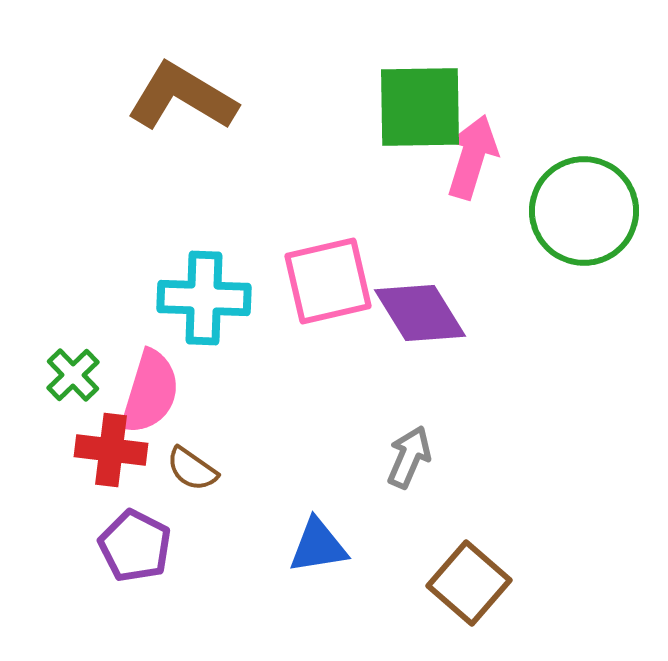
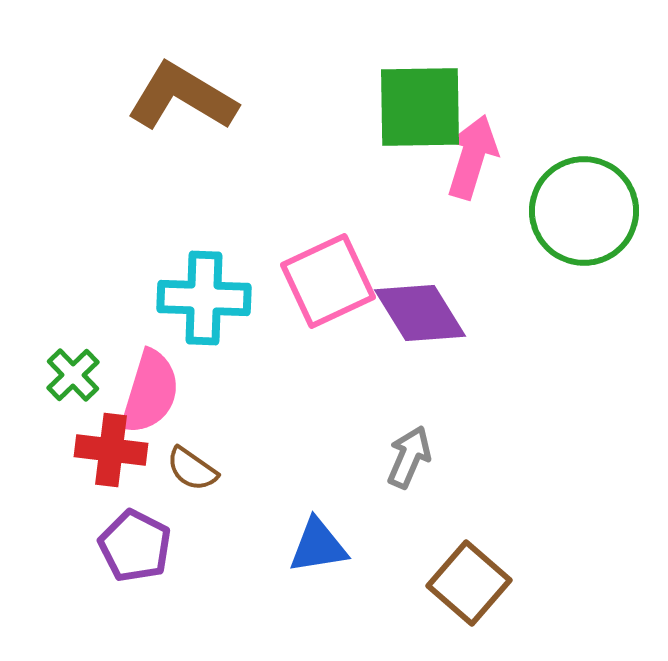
pink square: rotated 12 degrees counterclockwise
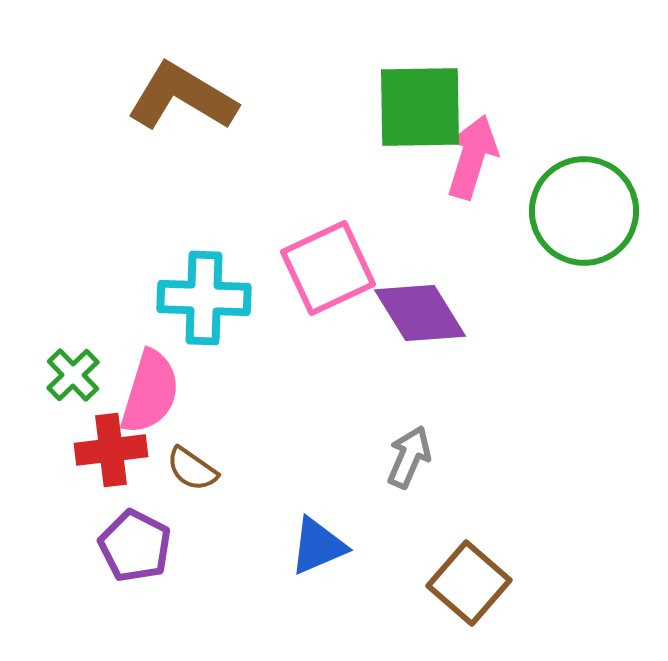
pink square: moved 13 px up
red cross: rotated 14 degrees counterclockwise
blue triangle: rotated 14 degrees counterclockwise
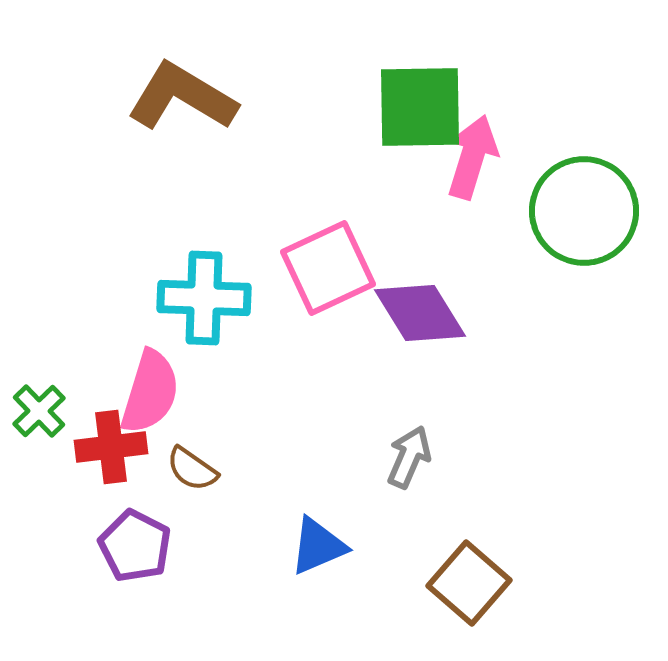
green cross: moved 34 px left, 36 px down
red cross: moved 3 px up
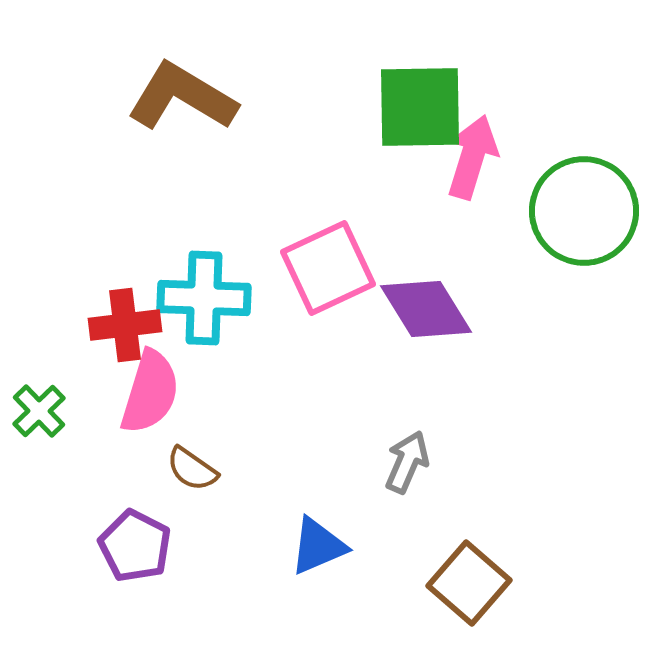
purple diamond: moved 6 px right, 4 px up
red cross: moved 14 px right, 122 px up
gray arrow: moved 2 px left, 5 px down
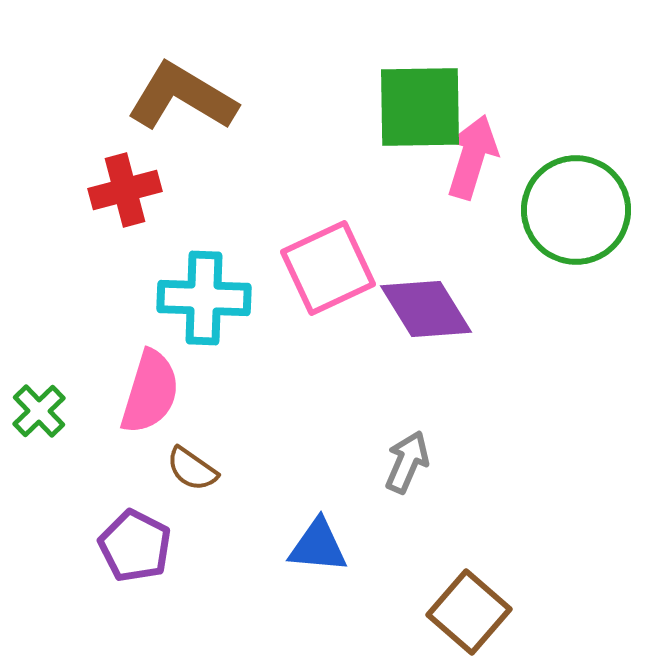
green circle: moved 8 px left, 1 px up
red cross: moved 135 px up; rotated 8 degrees counterclockwise
blue triangle: rotated 28 degrees clockwise
brown square: moved 29 px down
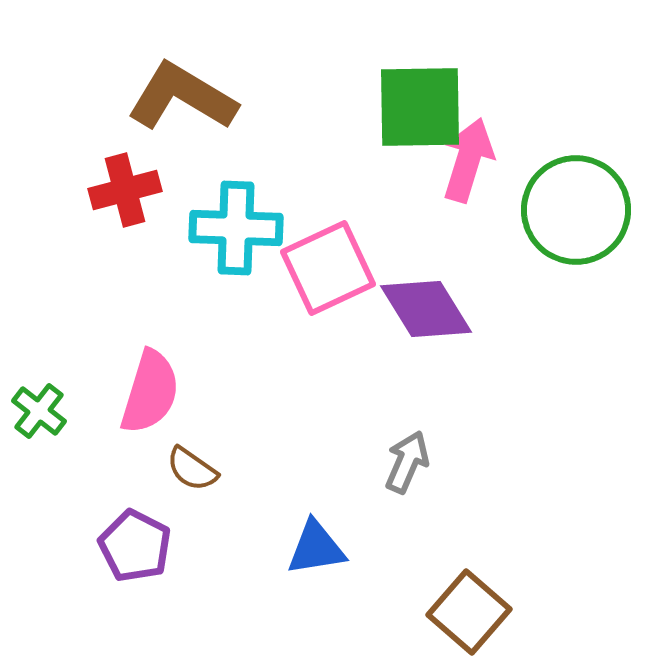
pink arrow: moved 4 px left, 3 px down
cyan cross: moved 32 px right, 70 px up
green cross: rotated 8 degrees counterclockwise
blue triangle: moved 2 px left, 2 px down; rotated 14 degrees counterclockwise
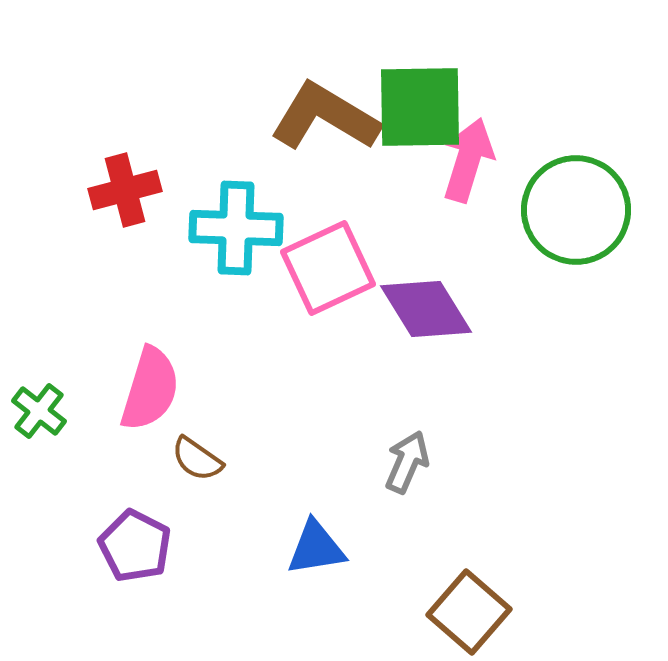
brown L-shape: moved 143 px right, 20 px down
pink semicircle: moved 3 px up
brown semicircle: moved 5 px right, 10 px up
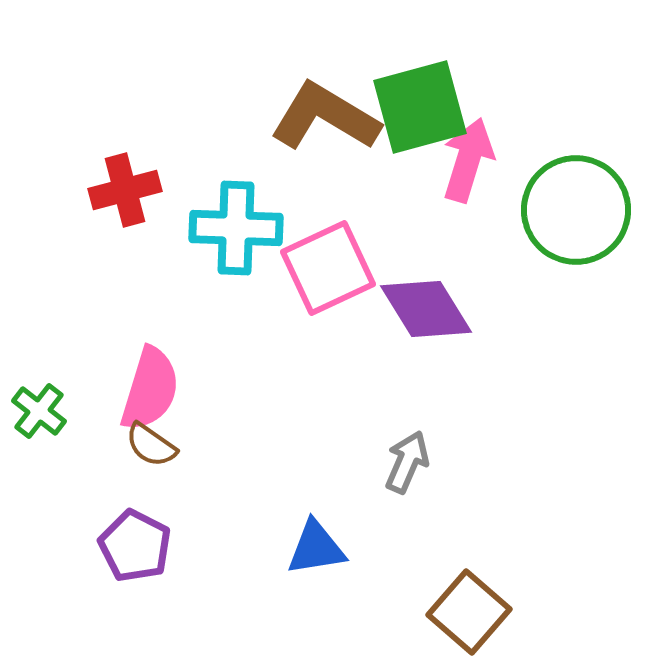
green square: rotated 14 degrees counterclockwise
brown semicircle: moved 46 px left, 14 px up
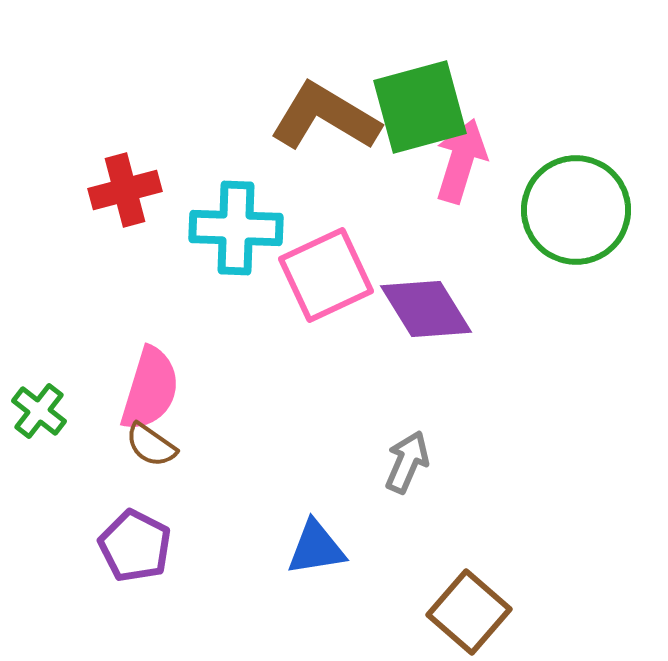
pink arrow: moved 7 px left, 1 px down
pink square: moved 2 px left, 7 px down
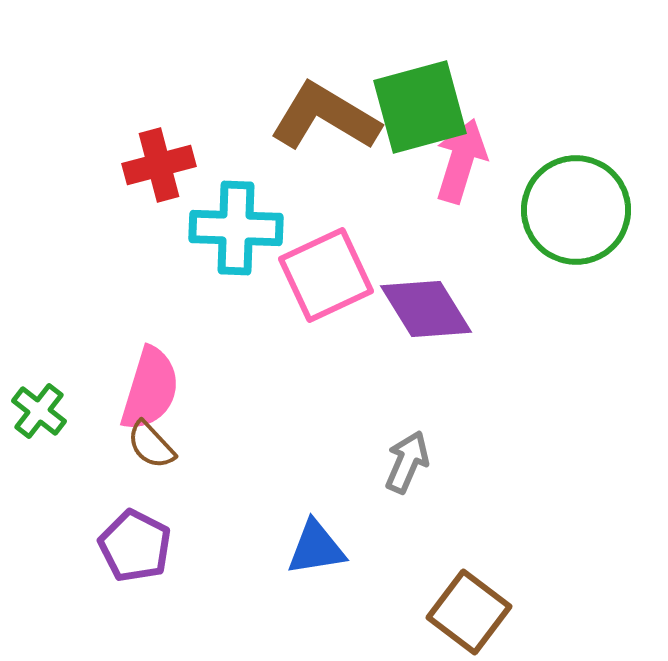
red cross: moved 34 px right, 25 px up
brown semicircle: rotated 12 degrees clockwise
brown square: rotated 4 degrees counterclockwise
